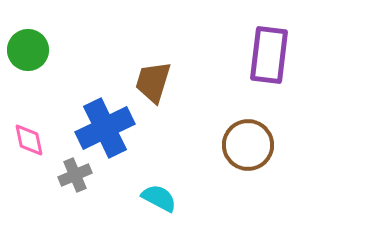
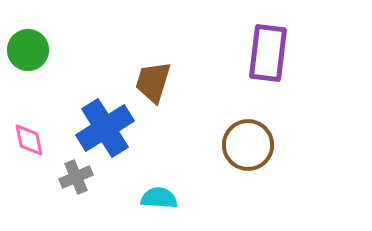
purple rectangle: moved 1 px left, 2 px up
blue cross: rotated 6 degrees counterclockwise
gray cross: moved 1 px right, 2 px down
cyan semicircle: rotated 24 degrees counterclockwise
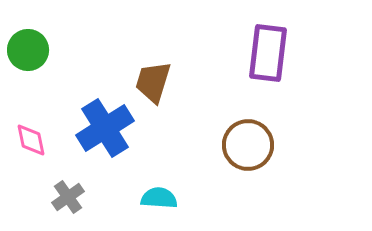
pink diamond: moved 2 px right
gray cross: moved 8 px left, 20 px down; rotated 12 degrees counterclockwise
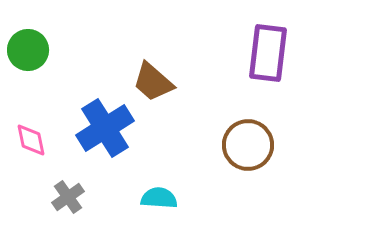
brown trapezoid: rotated 66 degrees counterclockwise
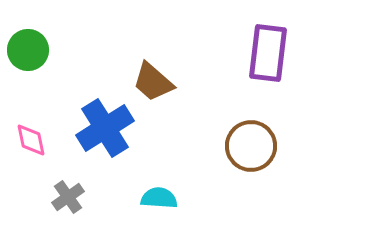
brown circle: moved 3 px right, 1 px down
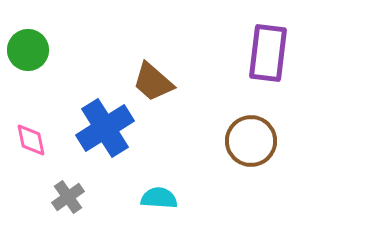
brown circle: moved 5 px up
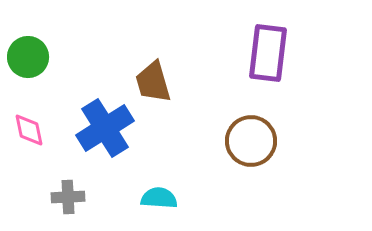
green circle: moved 7 px down
brown trapezoid: rotated 33 degrees clockwise
pink diamond: moved 2 px left, 10 px up
gray cross: rotated 32 degrees clockwise
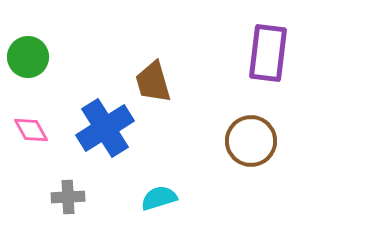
pink diamond: moved 2 px right; rotated 18 degrees counterclockwise
cyan semicircle: rotated 21 degrees counterclockwise
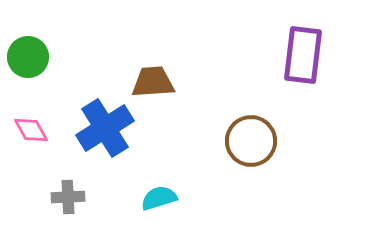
purple rectangle: moved 35 px right, 2 px down
brown trapezoid: rotated 102 degrees clockwise
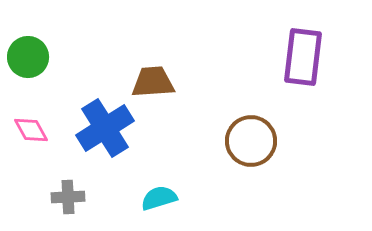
purple rectangle: moved 2 px down
